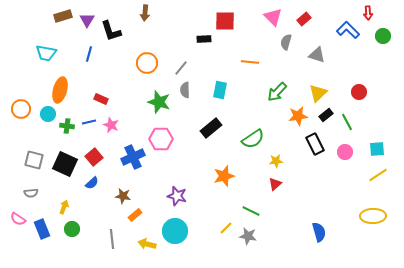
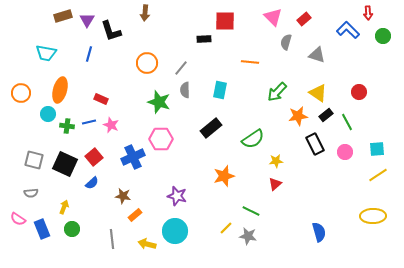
yellow triangle at (318, 93): rotated 42 degrees counterclockwise
orange circle at (21, 109): moved 16 px up
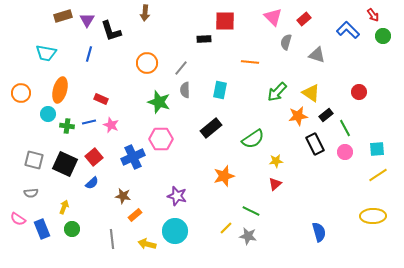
red arrow at (368, 13): moved 5 px right, 2 px down; rotated 32 degrees counterclockwise
yellow triangle at (318, 93): moved 7 px left
green line at (347, 122): moved 2 px left, 6 px down
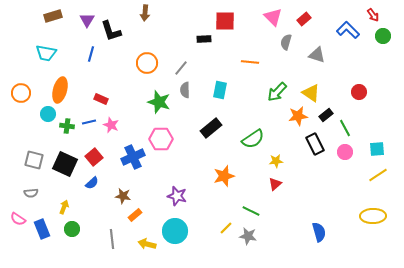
brown rectangle at (63, 16): moved 10 px left
blue line at (89, 54): moved 2 px right
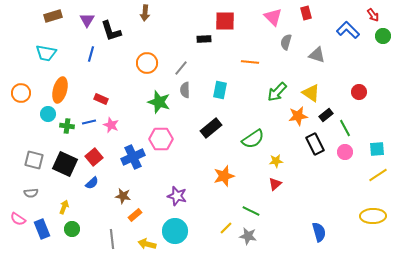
red rectangle at (304, 19): moved 2 px right, 6 px up; rotated 64 degrees counterclockwise
